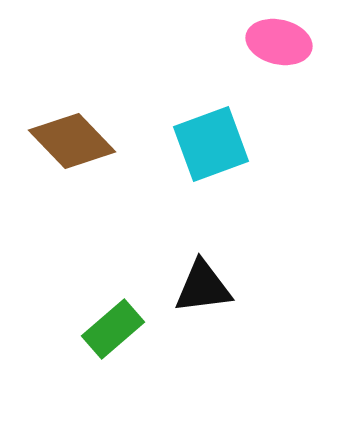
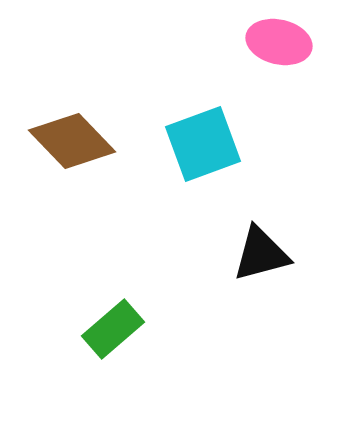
cyan square: moved 8 px left
black triangle: moved 58 px right, 33 px up; rotated 8 degrees counterclockwise
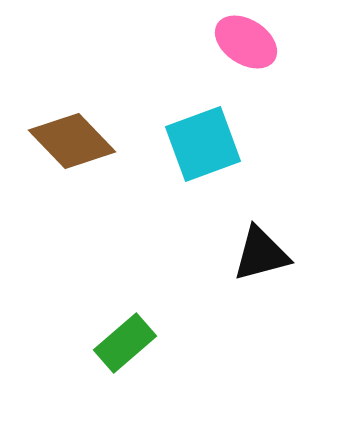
pink ellipse: moved 33 px left; rotated 20 degrees clockwise
green rectangle: moved 12 px right, 14 px down
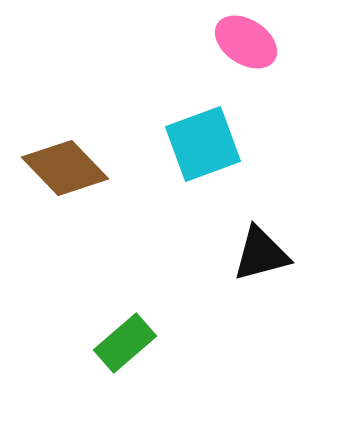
brown diamond: moved 7 px left, 27 px down
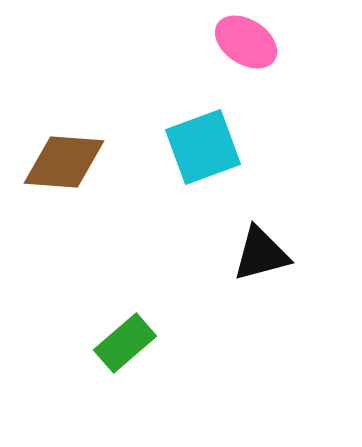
cyan square: moved 3 px down
brown diamond: moved 1 px left, 6 px up; rotated 42 degrees counterclockwise
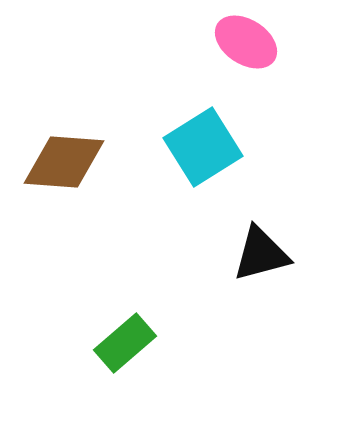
cyan square: rotated 12 degrees counterclockwise
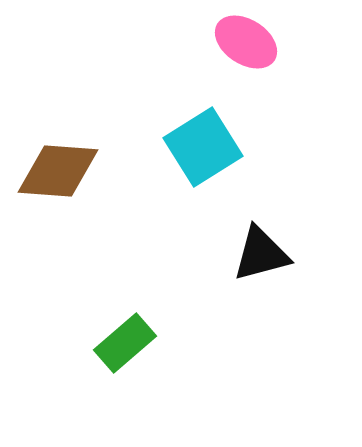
brown diamond: moved 6 px left, 9 px down
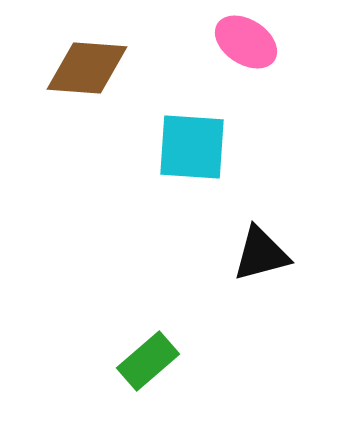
cyan square: moved 11 px left; rotated 36 degrees clockwise
brown diamond: moved 29 px right, 103 px up
green rectangle: moved 23 px right, 18 px down
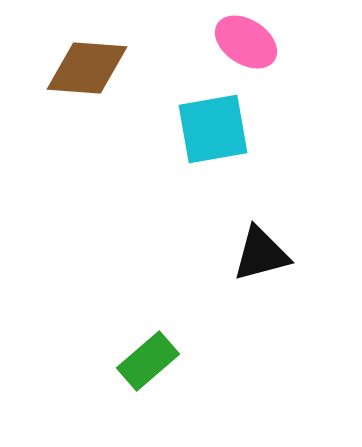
cyan square: moved 21 px right, 18 px up; rotated 14 degrees counterclockwise
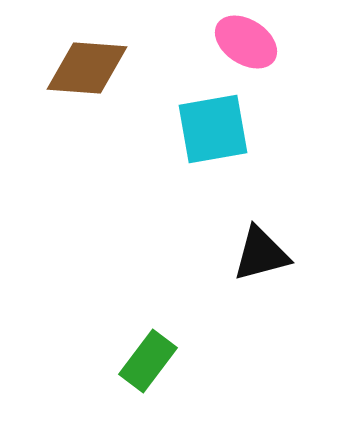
green rectangle: rotated 12 degrees counterclockwise
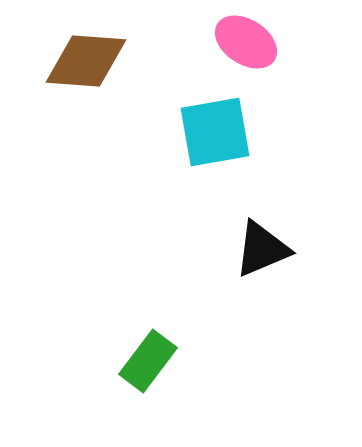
brown diamond: moved 1 px left, 7 px up
cyan square: moved 2 px right, 3 px down
black triangle: moved 1 px right, 5 px up; rotated 8 degrees counterclockwise
